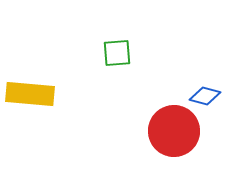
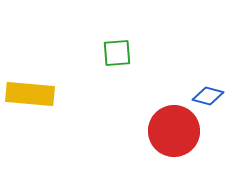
blue diamond: moved 3 px right
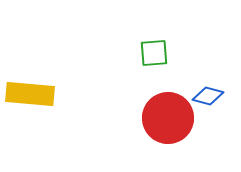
green square: moved 37 px right
red circle: moved 6 px left, 13 px up
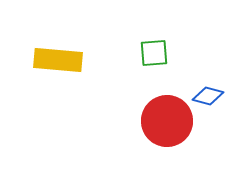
yellow rectangle: moved 28 px right, 34 px up
red circle: moved 1 px left, 3 px down
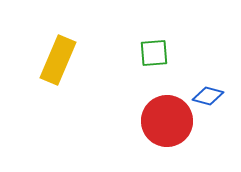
yellow rectangle: rotated 72 degrees counterclockwise
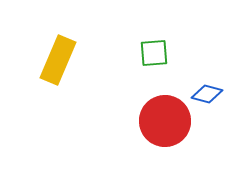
blue diamond: moved 1 px left, 2 px up
red circle: moved 2 px left
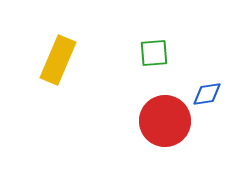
blue diamond: rotated 24 degrees counterclockwise
